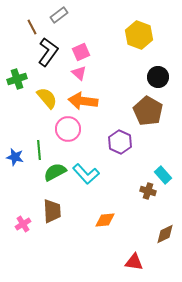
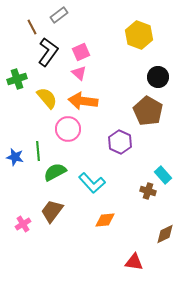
green line: moved 1 px left, 1 px down
cyan L-shape: moved 6 px right, 9 px down
brown trapezoid: rotated 140 degrees counterclockwise
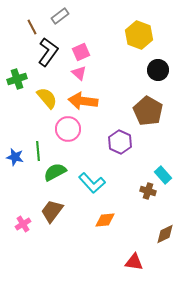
gray rectangle: moved 1 px right, 1 px down
black circle: moved 7 px up
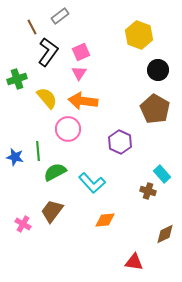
pink triangle: rotated 21 degrees clockwise
brown pentagon: moved 7 px right, 2 px up
cyan rectangle: moved 1 px left, 1 px up
pink cross: rotated 28 degrees counterclockwise
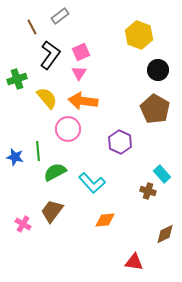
black L-shape: moved 2 px right, 3 px down
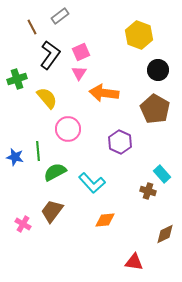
orange arrow: moved 21 px right, 8 px up
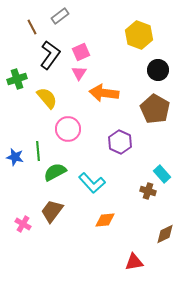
red triangle: rotated 18 degrees counterclockwise
